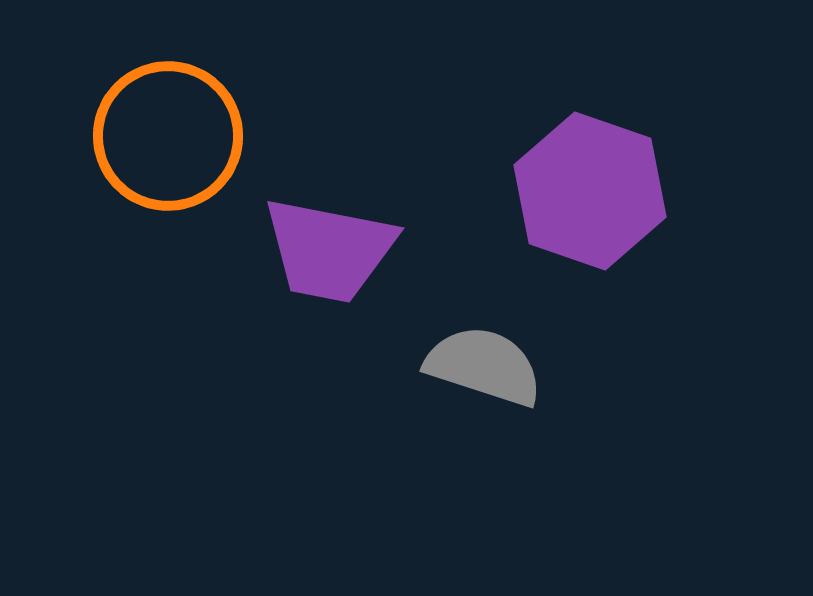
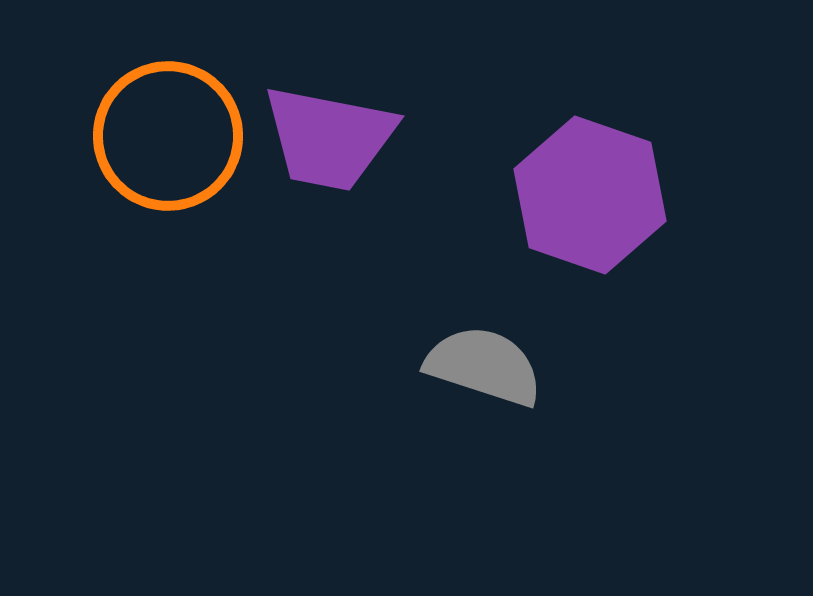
purple hexagon: moved 4 px down
purple trapezoid: moved 112 px up
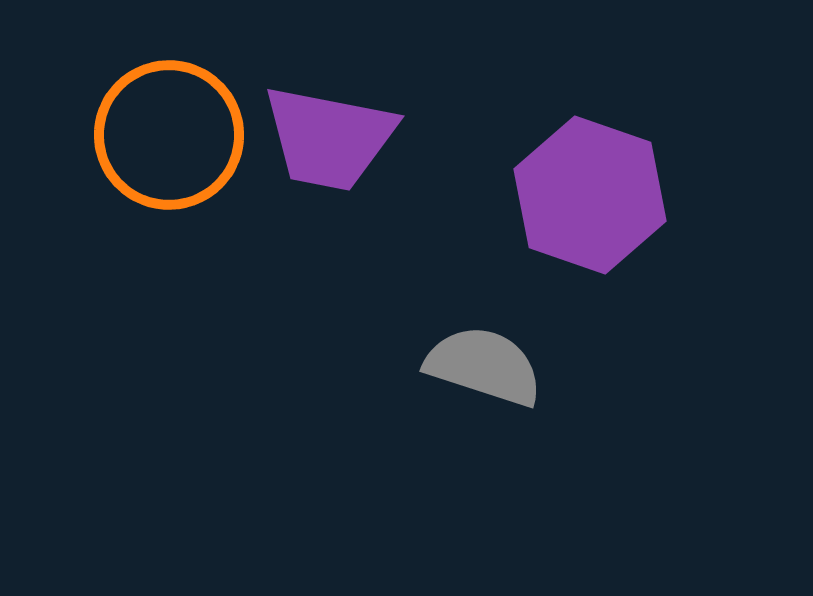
orange circle: moved 1 px right, 1 px up
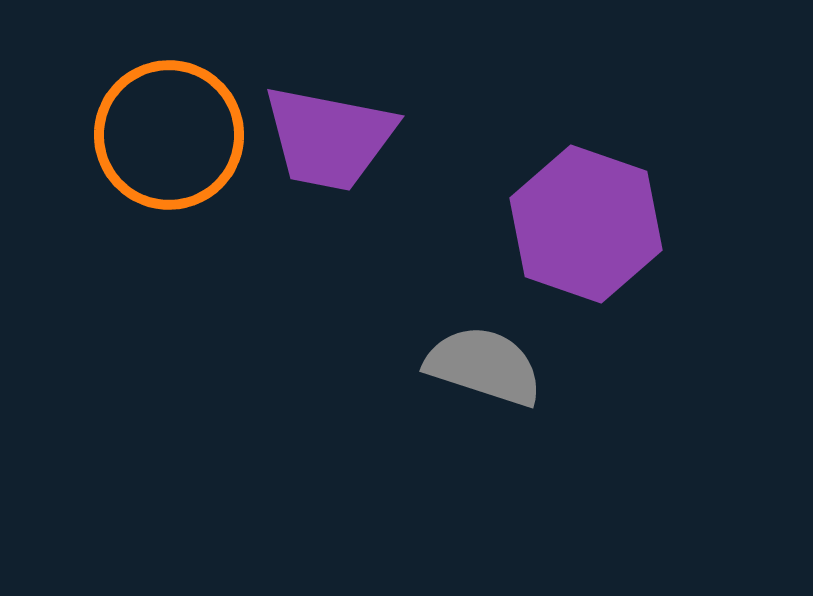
purple hexagon: moved 4 px left, 29 px down
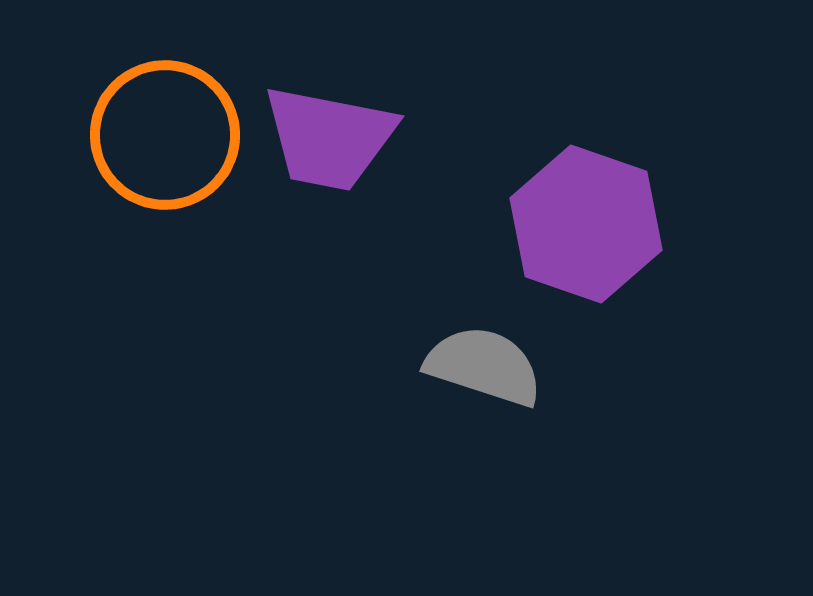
orange circle: moved 4 px left
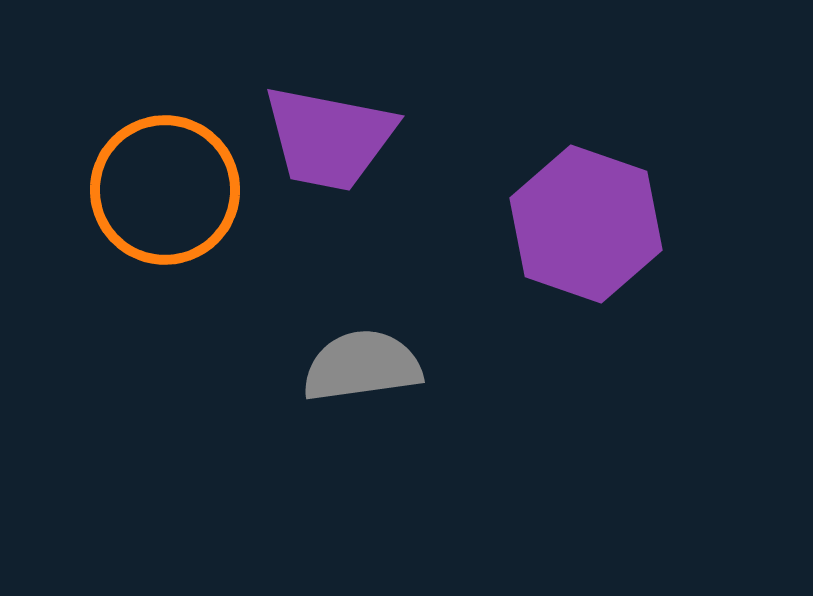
orange circle: moved 55 px down
gray semicircle: moved 122 px left; rotated 26 degrees counterclockwise
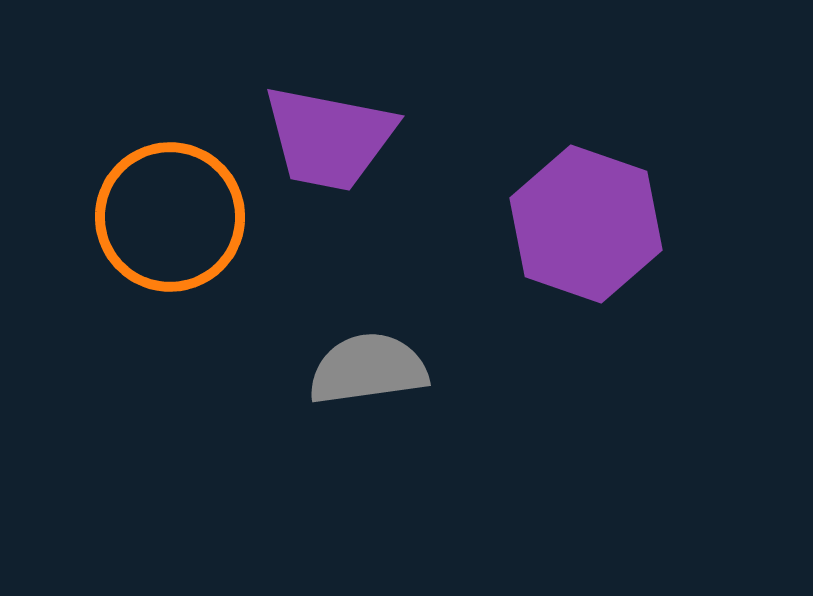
orange circle: moved 5 px right, 27 px down
gray semicircle: moved 6 px right, 3 px down
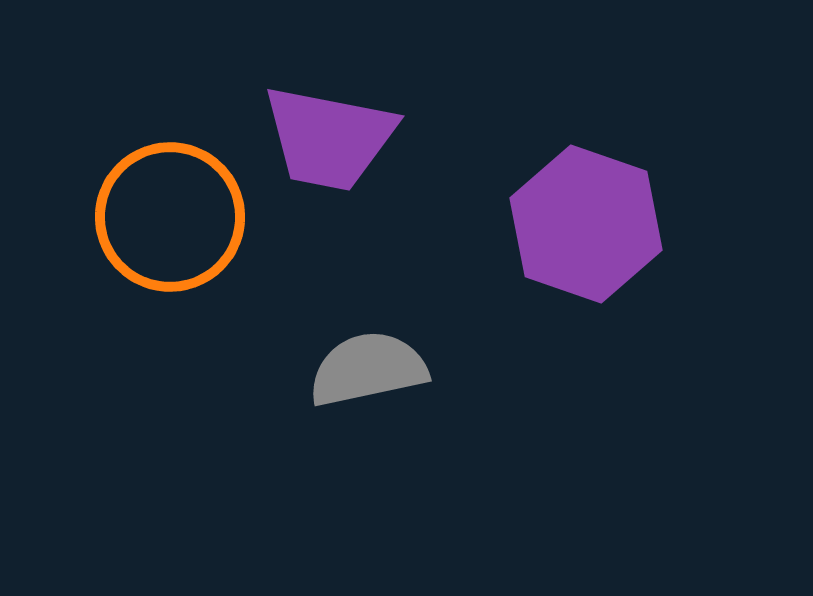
gray semicircle: rotated 4 degrees counterclockwise
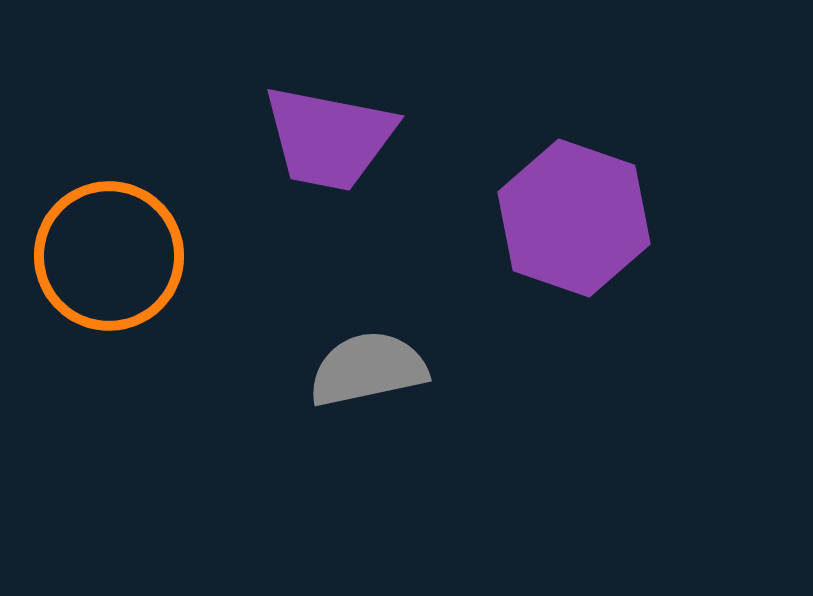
orange circle: moved 61 px left, 39 px down
purple hexagon: moved 12 px left, 6 px up
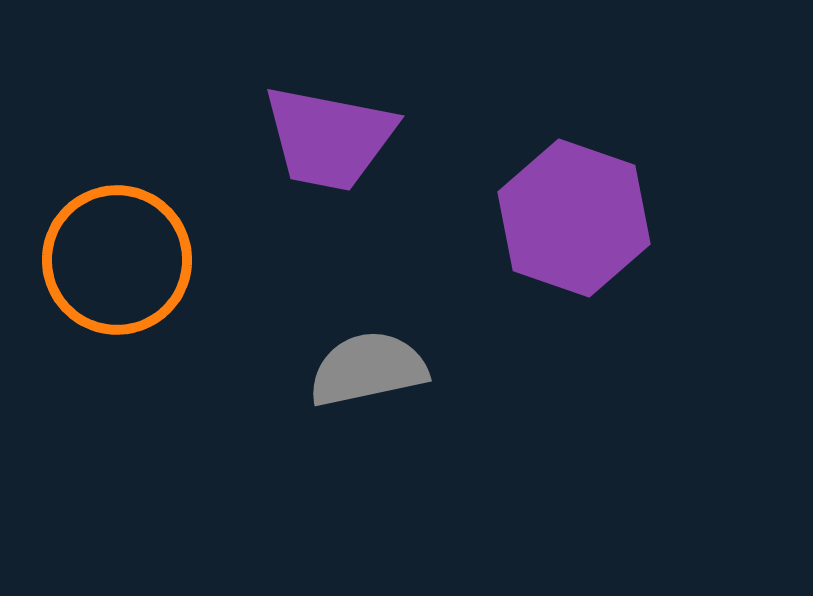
orange circle: moved 8 px right, 4 px down
